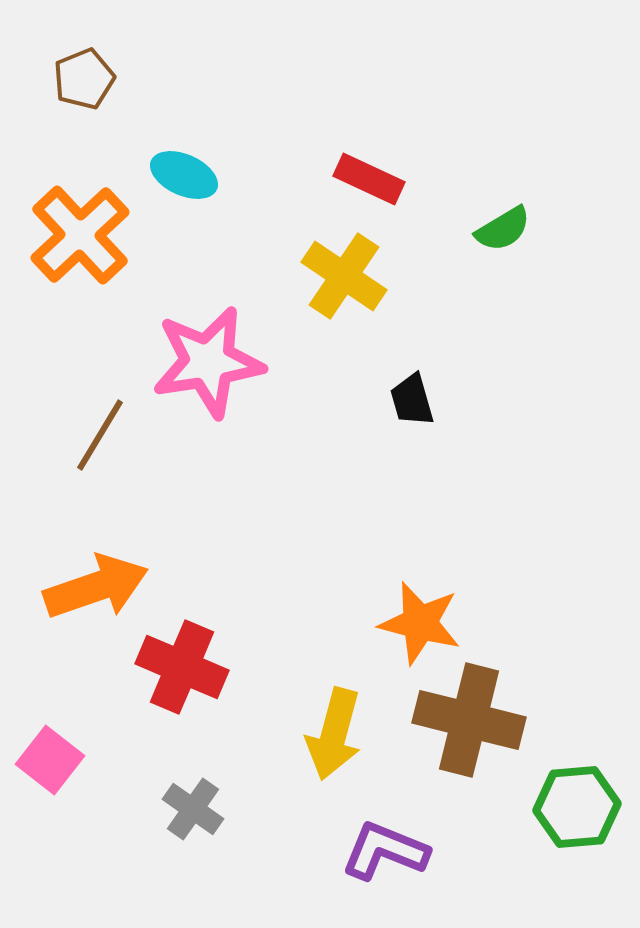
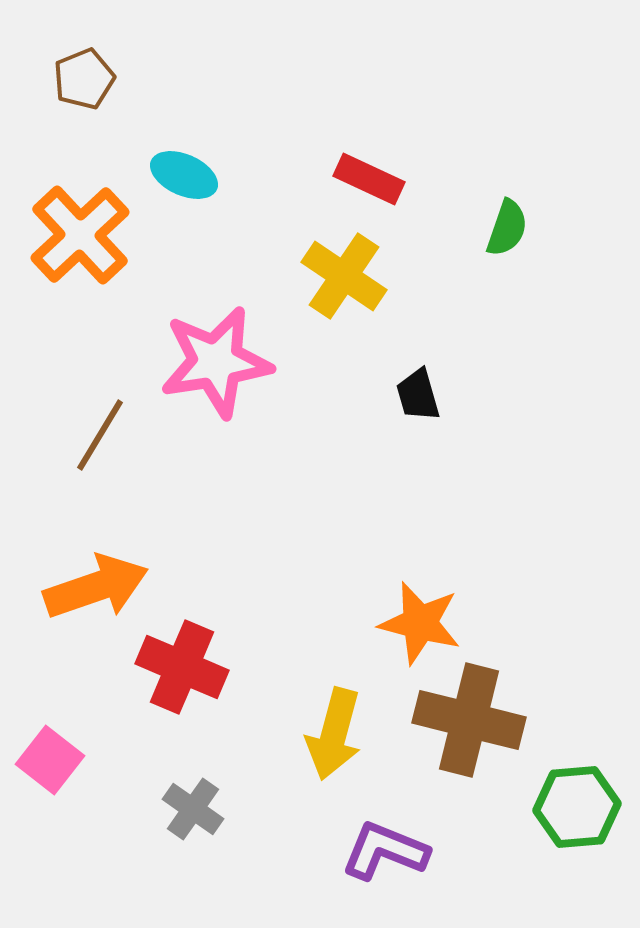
green semicircle: moved 4 px right, 1 px up; rotated 40 degrees counterclockwise
pink star: moved 8 px right
black trapezoid: moved 6 px right, 5 px up
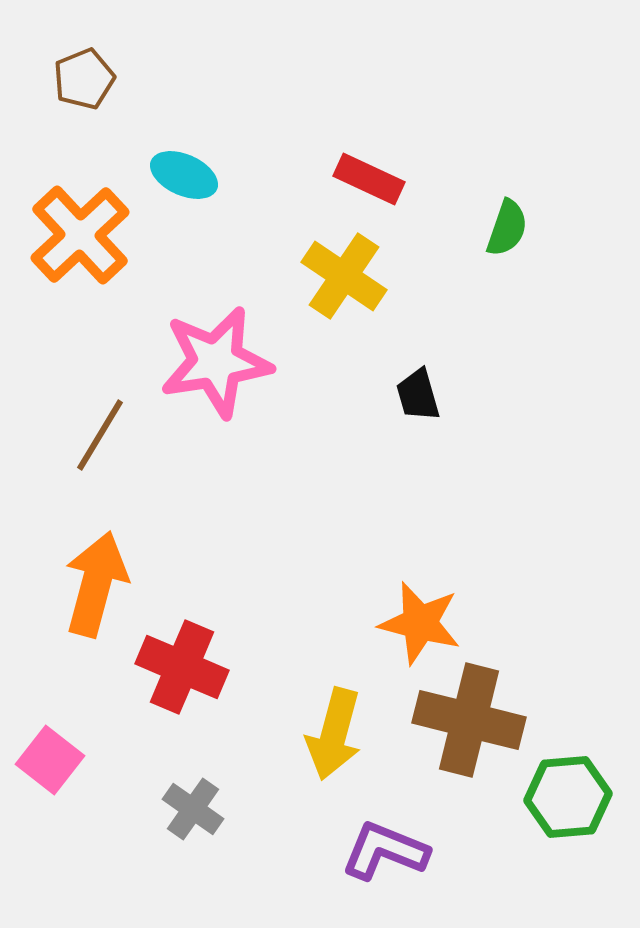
orange arrow: moved 3 px up; rotated 56 degrees counterclockwise
green hexagon: moved 9 px left, 10 px up
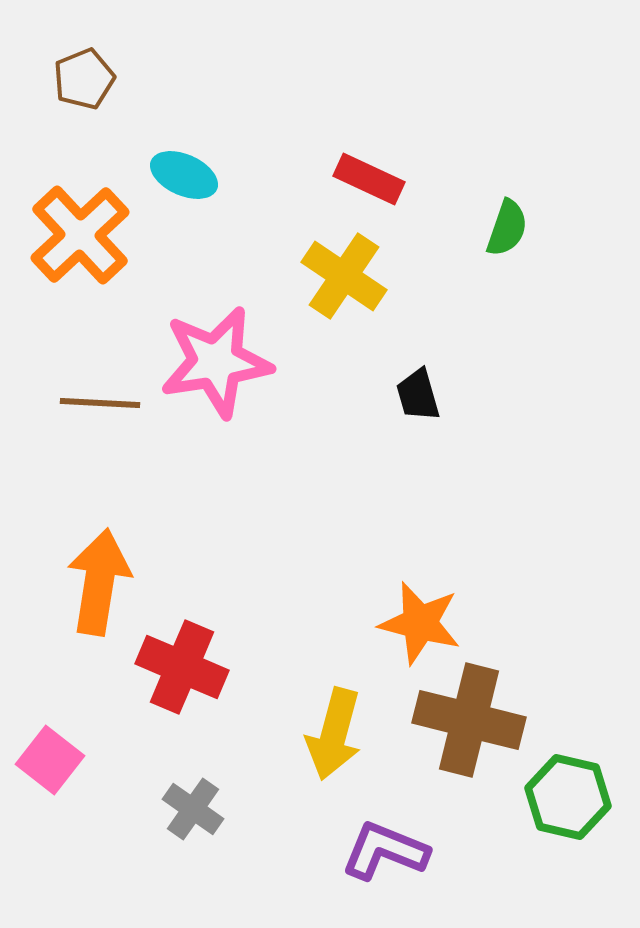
brown line: moved 32 px up; rotated 62 degrees clockwise
orange arrow: moved 3 px right, 2 px up; rotated 6 degrees counterclockwise
green hexagon: rotated 18 degrees clockwise
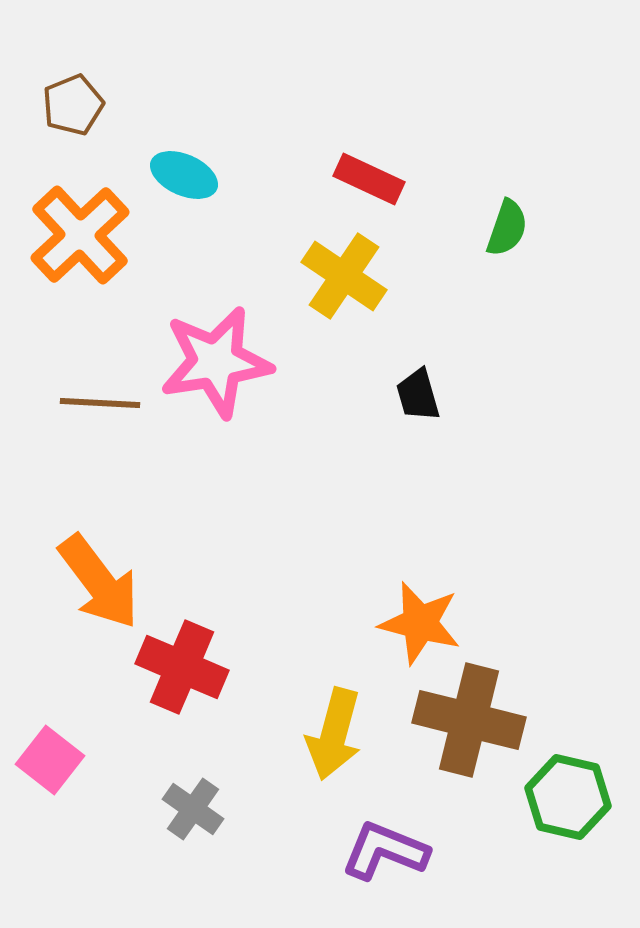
brown pentagon: moved 11 px left, 26 px down
orange arrow: rotated 134 degrees clockwise
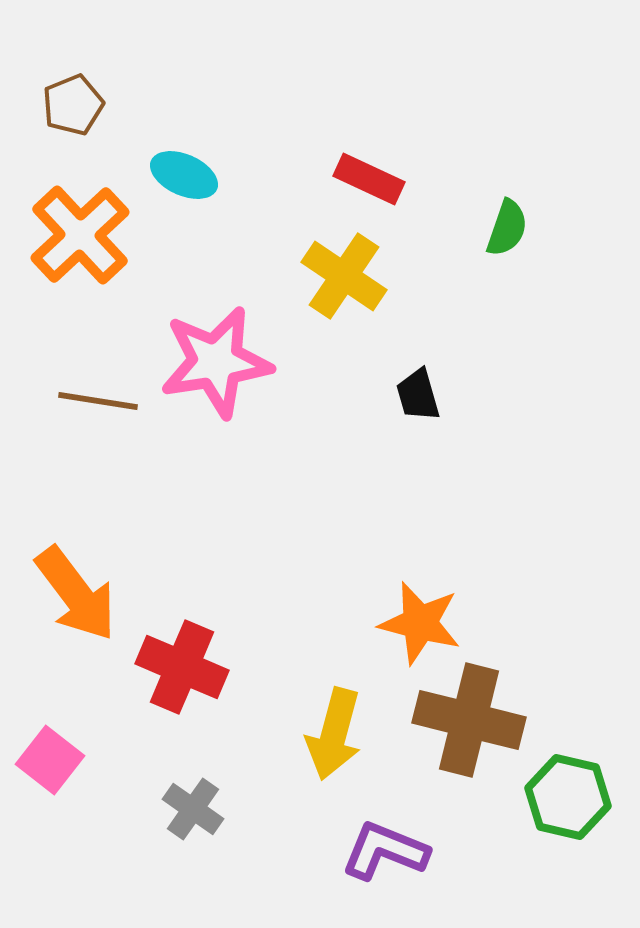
brown line: moved 2 px left, 2 px up; rotated 6 degrees clockwise
orange arrow: moved 23 px left, 12 px down
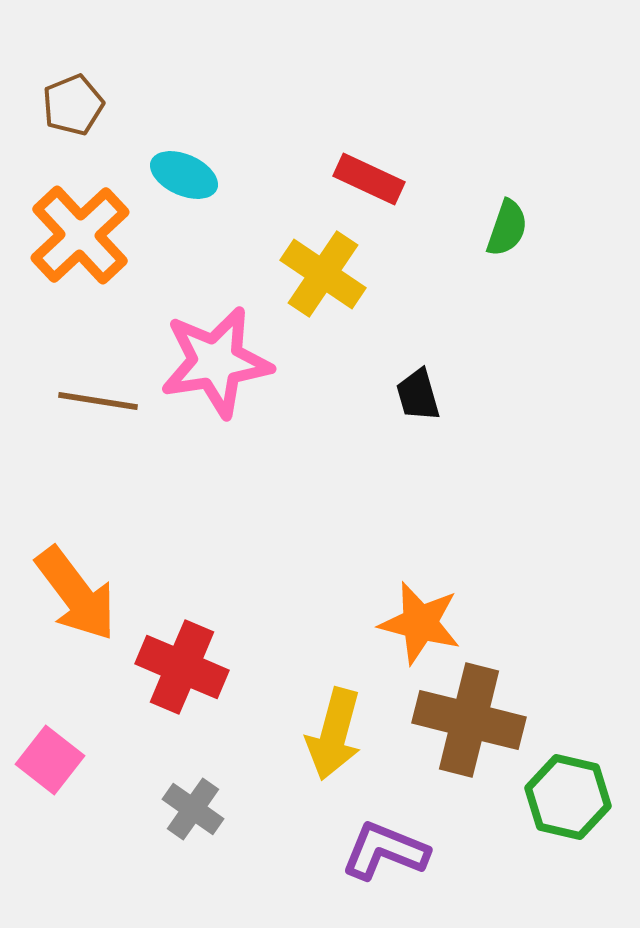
yellow cross: moved 21 px left, 2 px up
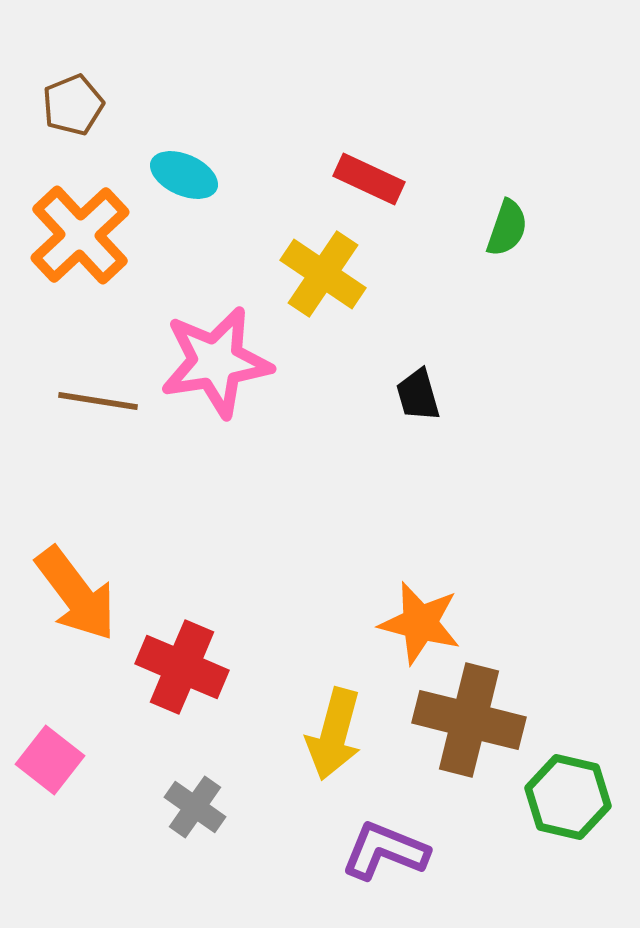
gray cross: moved 2 px right, 2 px up
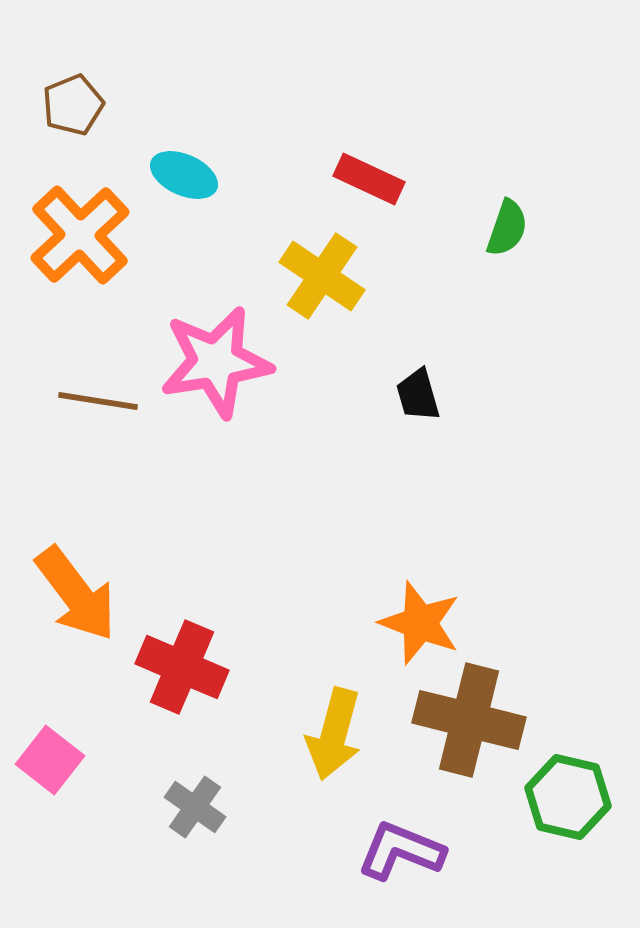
yellow cross: moved 1 px left, 2 px down
orange star: rotated 6 degrees clockwise
purple L-shape: moved 16 px right
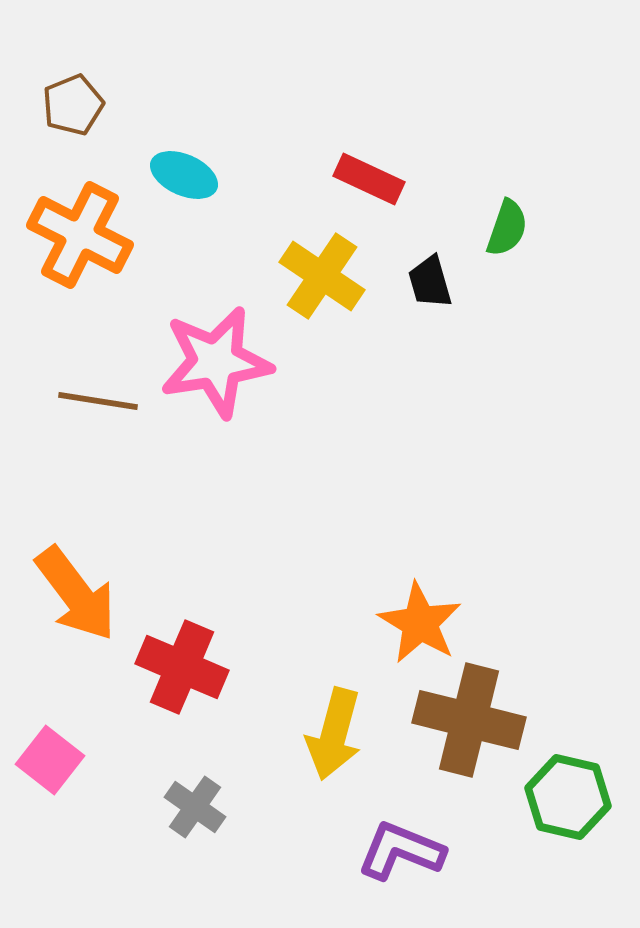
orange cross: rotated 20 degrees counterclockwise
black trapezoid: moved 12 px right, 113 px up
orange star: rotated 10 degrees clockwise
